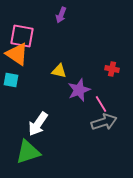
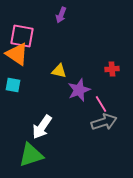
red cross: rotated 16 degrees counterclockwise
cyan square: moved 2 px right, 5 px down
white arrow: moved 4 px right, 3 px down
green triangle: moved 3 px right, 3 px down
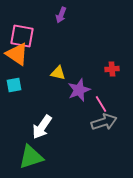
yellow triangle: moved 1 px left, 2 px down
cyan square: moved 1 px right; rotated 21 degrees counterclockwise
green triangle: moved 2 px down
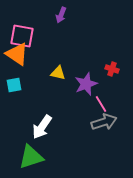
red cross: rotated 24 degrees clockwise
purple star: moved 7 px right, 6 px up
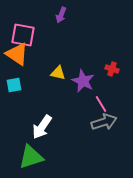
pink square: moved 1 px right, 1 px up
purple star: moved 3 px left, 3 px up; rotated 25 degrees counterclockwise
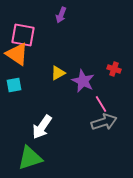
red cross: moved 2 px right
yellow triangle: rotated 42 degrees counterclockwise
green triangle: moved 1 px left, 1 px down
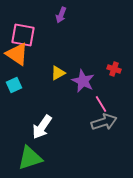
cyan square: rotated 14 degrees counterclockwise
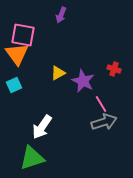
orange triangle: rotated 20 degrees clockwise
green triangle: moved 2 px right
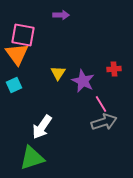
purple arrow: rotated 112 degrees counterclockwise
red cross: rotated 24 degrees counterclockwise
yellow triangle: rotated 28 degrees counterclockwise
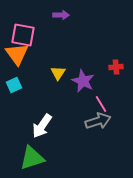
red cross: moved 2 px right, 2 px up
gray arrow: moved 6 px left, 1 px up
white arrow: moved 1 px up
